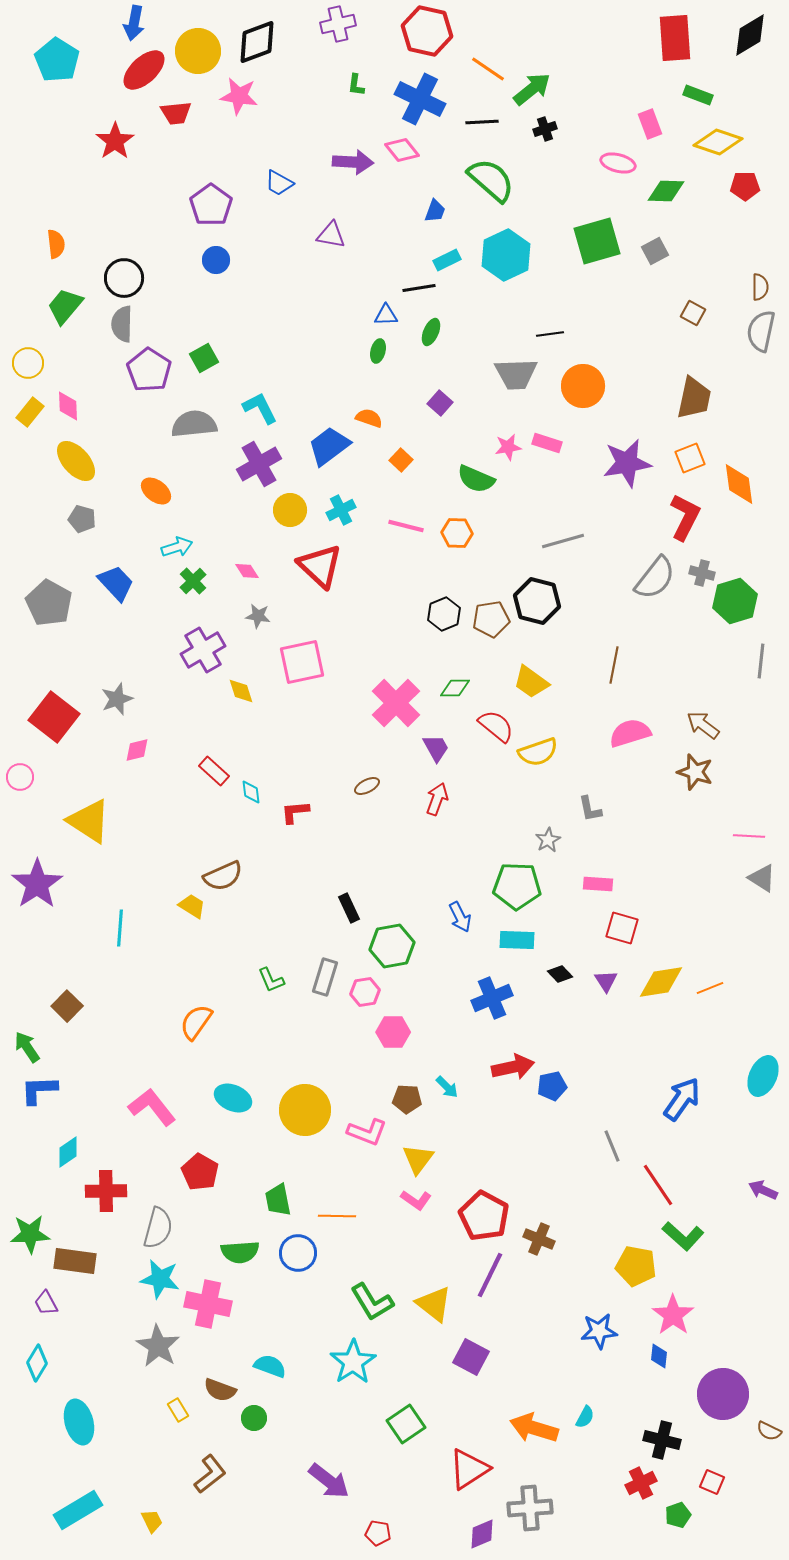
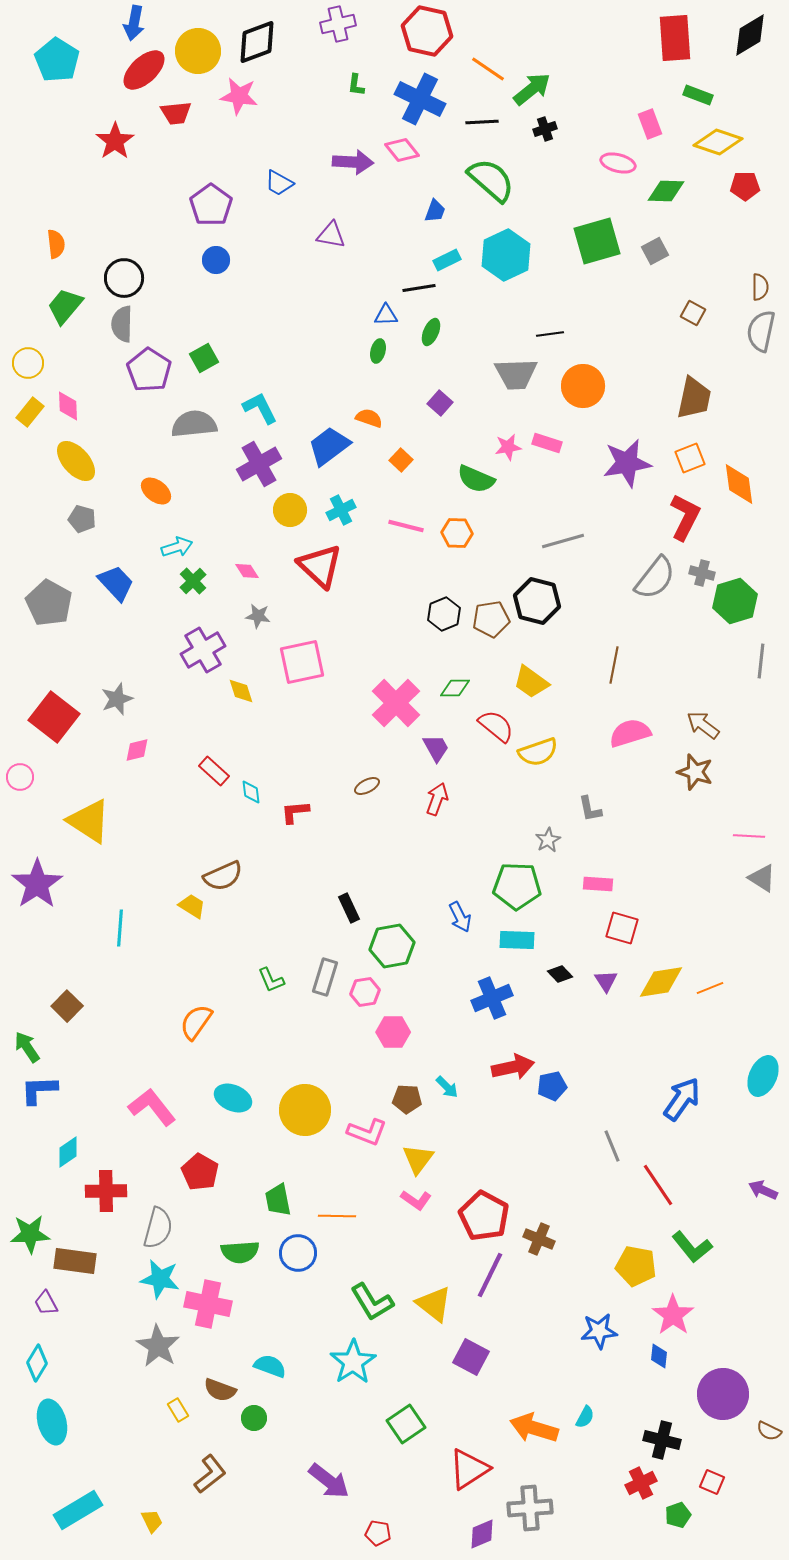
green L-shape at (683, 1236): moved 9 px right, 11 px down; rotated 9 degrees clockwise
cyan ellipse at (79, 1422): moved 27 px left
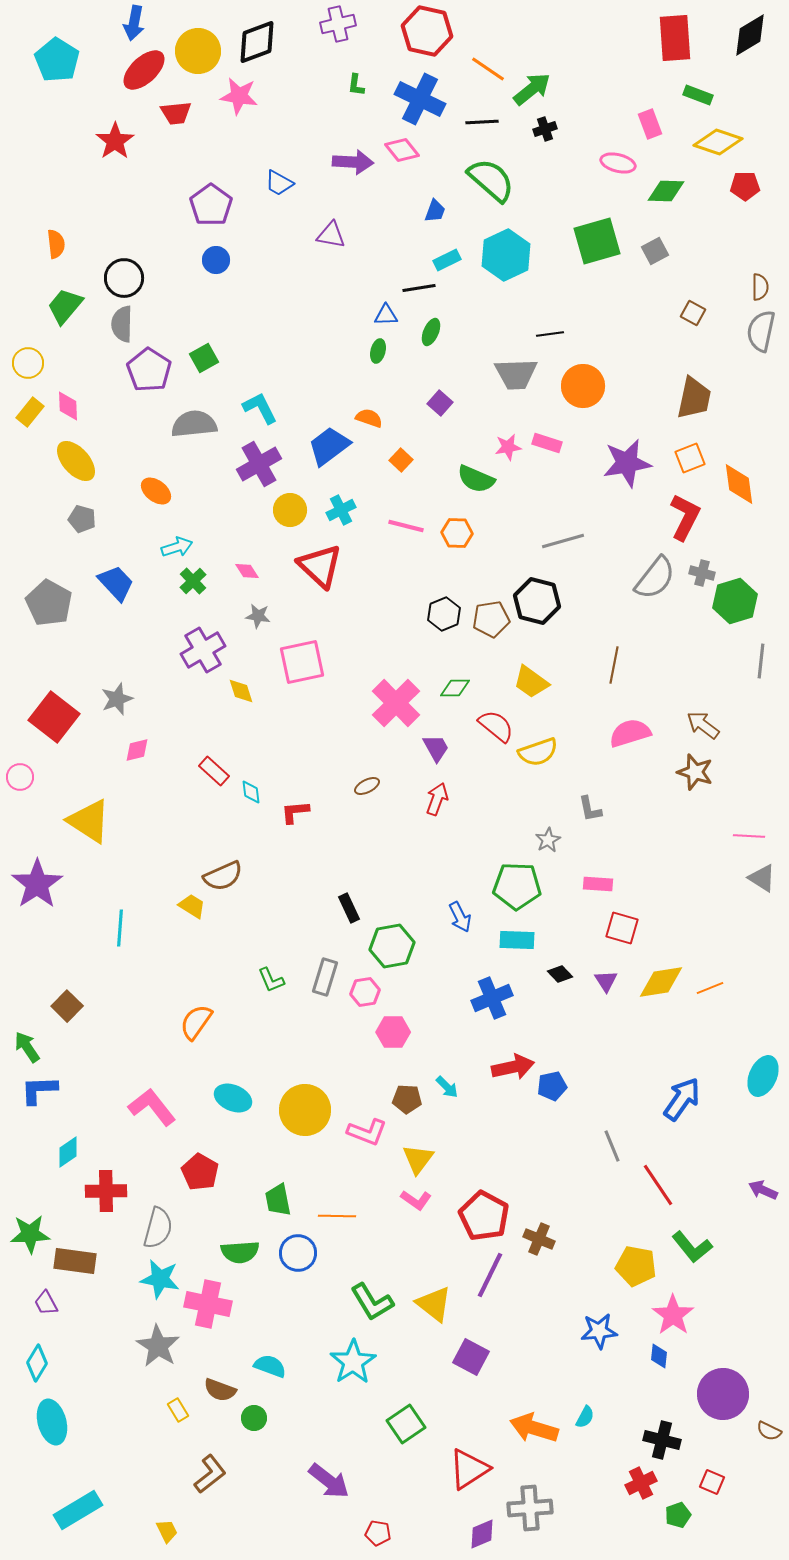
yellow trapezoid at (152, 1521): moved 15 px right, 10 px down
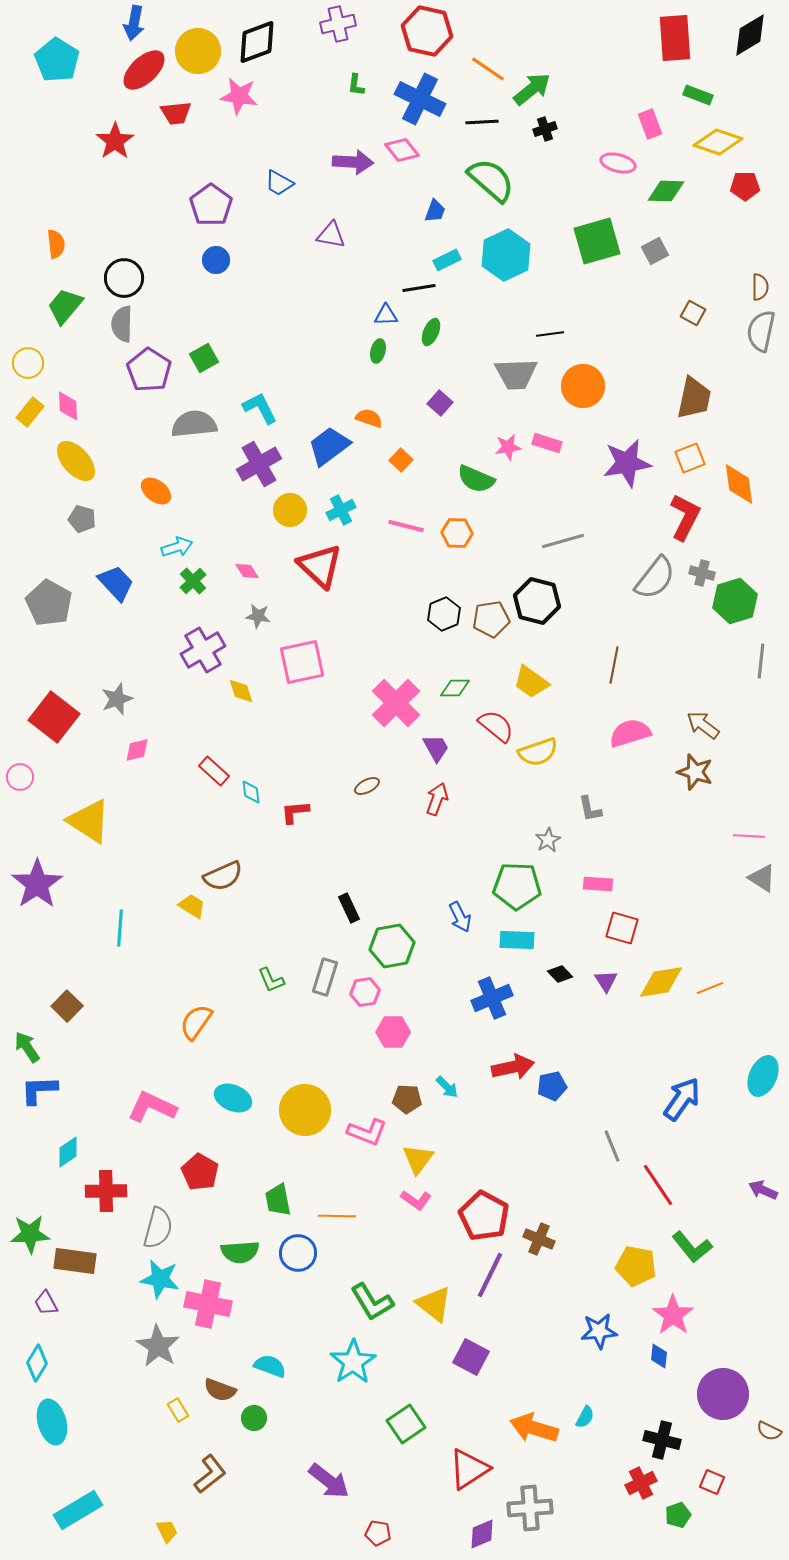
pink L-shape at (152, 1107): rotated 27 degrees counterclockwise
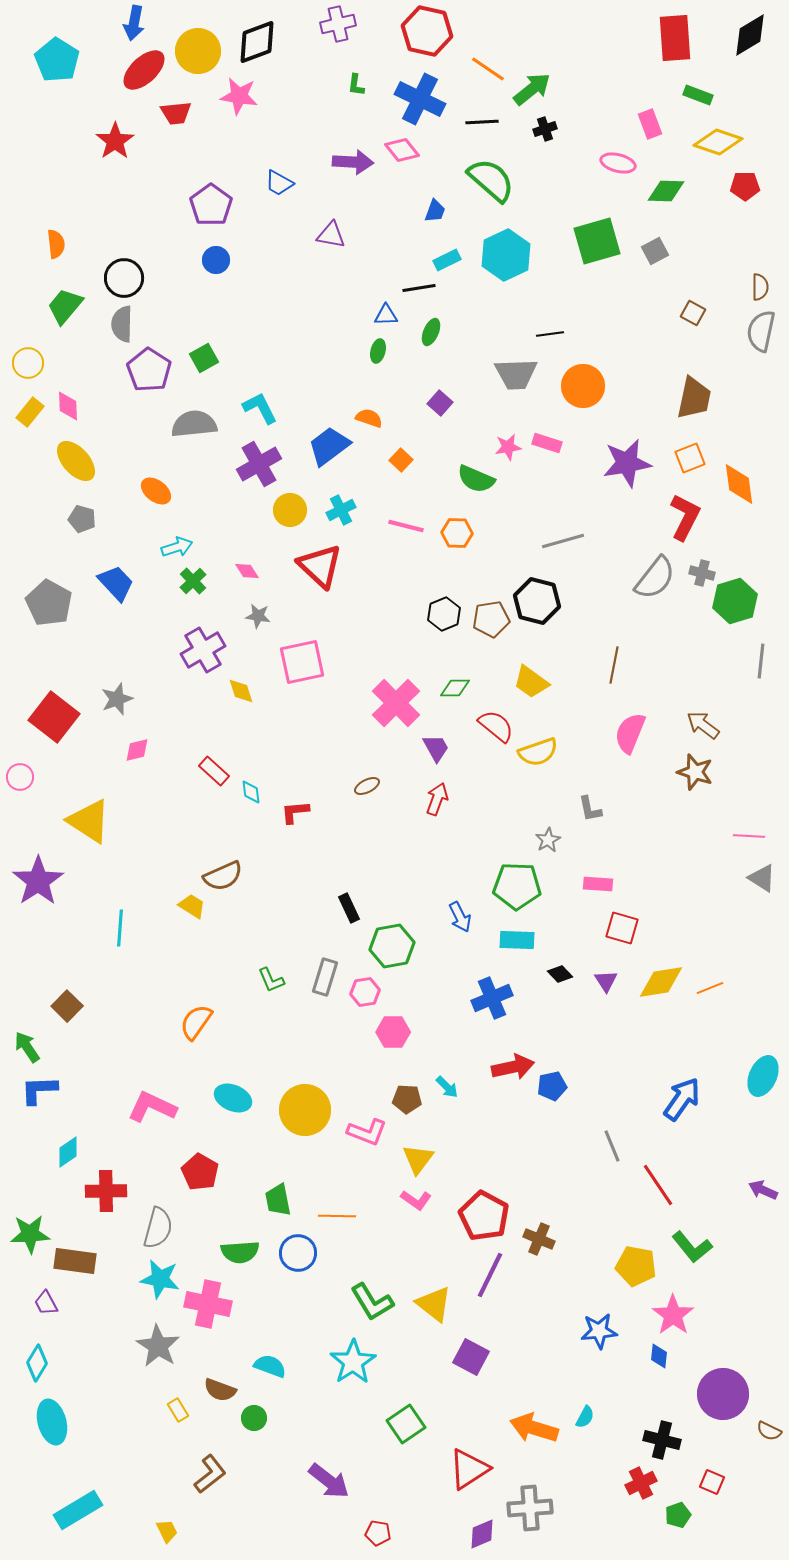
pink semicircle at (630, 733): rotated 51 degrees counterclockwise
purple star at (37, 884): moved 1 px right, 3 px up
